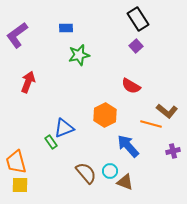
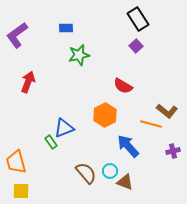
red semicircle: moved 8 px left
yellow square: moved 1 px right, 6 px down
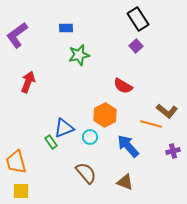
cyan circle: moved 20 px left, 34 px up
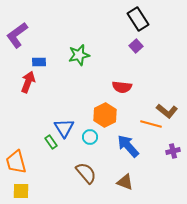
blue rectangle: moved 27 px left, 34 px down
red semicircle: moved 1 px left, 1 px down; rotated 24 degrees counterclockwise
blue triangle: rotated 40 degrees counterclockwise
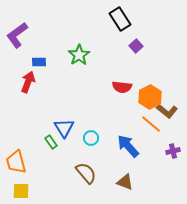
black rectangle: moved 18 px left
green star: rotated 20 degrees counterclockwise
orange hexagon: moved 45 px right, 18 px up
orange line: rotated 25 degrees clockwise
cyan circle: moved 1 px right, 1 px down
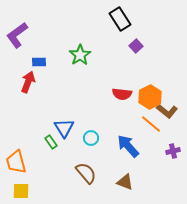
green star: moved 1 px right
red semicircle: moved 7 px down
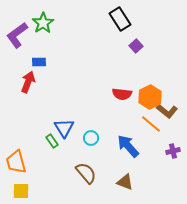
green star: moved 37 px left, 32 px up
green rectangle: moved 1 px right, 1 px up
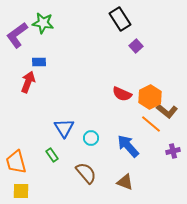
green star: rotated 30 degrees counterclockwise
red semicircle: rotated 18 degrees clockwise
green rectangle: moved 14 px down
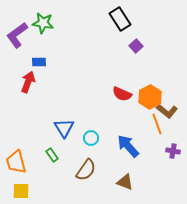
orange line: moved 6 px right; rotated 30 degrees clockwise
purple cross: rotated 24 degrees clockwise
brown semicircle: moved 3 px up; rotated 75 degrees clockwise
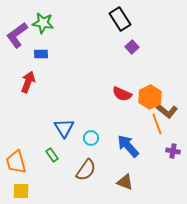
purple square: moved 4 px left, 1 px down
blue rectangle: moved 2 px right, 8 px up
